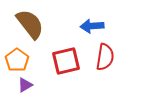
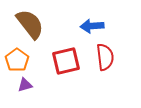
red semicircle: rotated 16 degrees counterclockwise
purple triangle: rotated 14 degrees clockwise
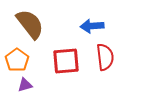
red square: rotated 8 degrees clockwise
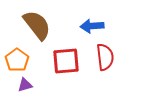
brown semicircle: moved 7 px right, 1 px down
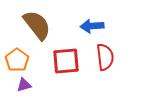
purple triangle: moved 1 px left
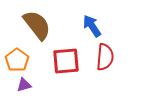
blue arrow: rotated 60 degrees clockwise
red semicircle: rotated 12 degrees clockwise
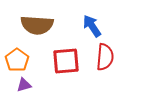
brown semicircle: rotated 132 degrees clockwise
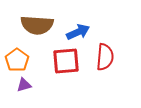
blue arrow: moved 14 px left, 6 px down; rotated 100 degrees clockwise
